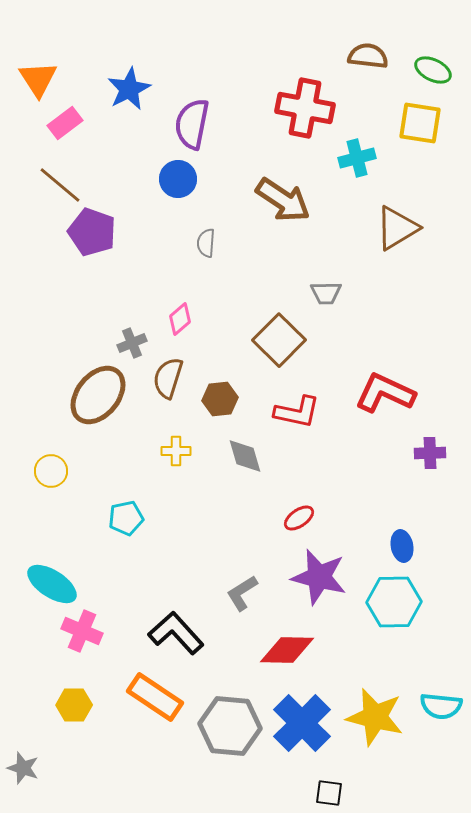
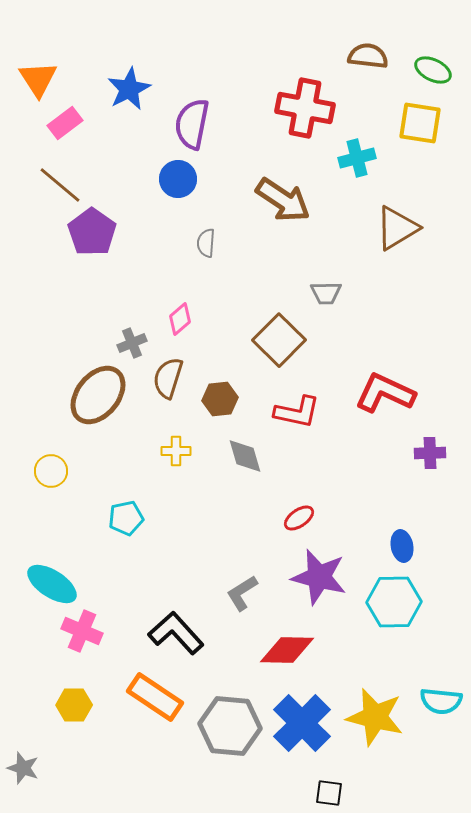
purple pentagon at (92, 232): rotated 15 degrees clockwise
cyan semicircle at (441, 706): moved 5 px up
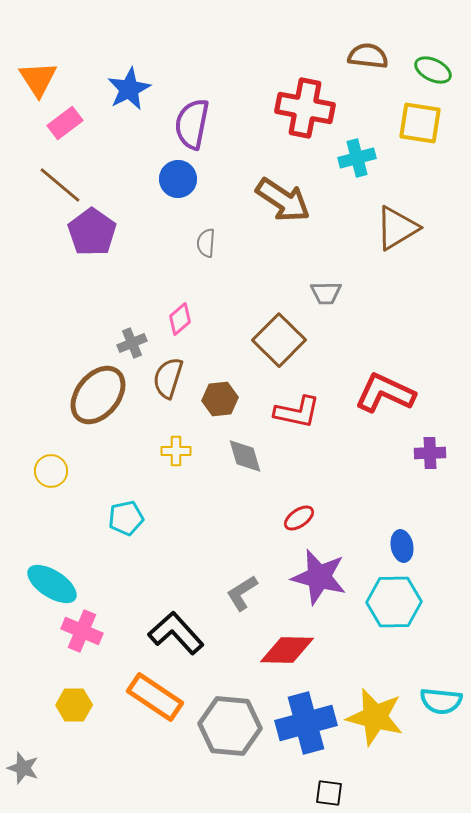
blue cross at (302, 723): moved 4 px right; rotated 30 degrees clockwise
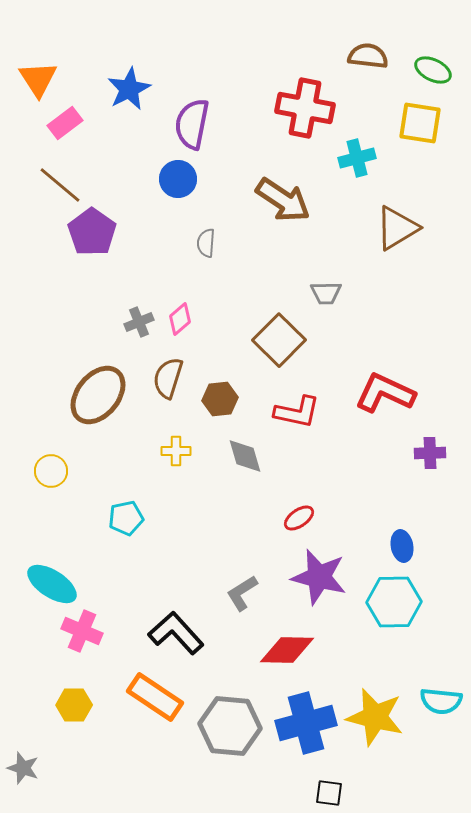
gray cross at (132, 343): moved 7 px right, 21 px up
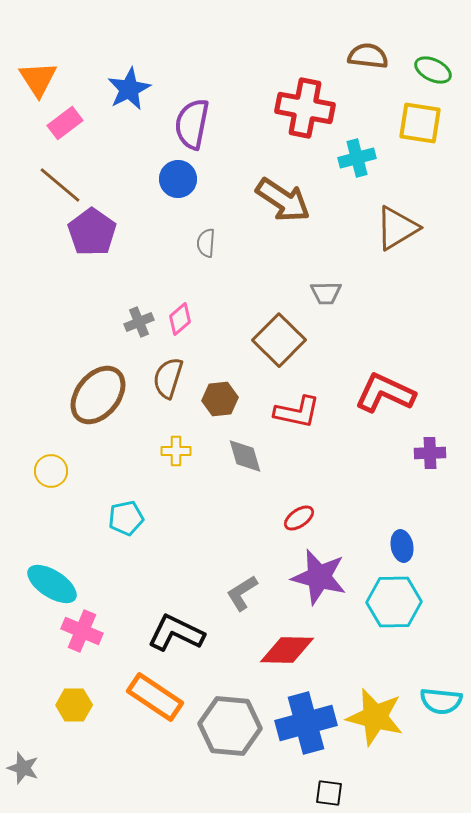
black L-shape at (176, 633): rotated 22 degrees counterclockwise
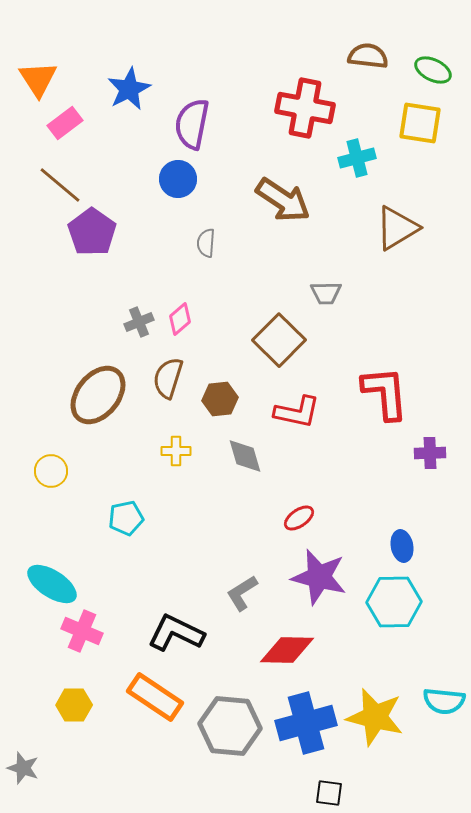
red L-shape at (385, 393): rotated 60 degrees clockwise
cyan semicircle at (441, 701): moved 3 px right
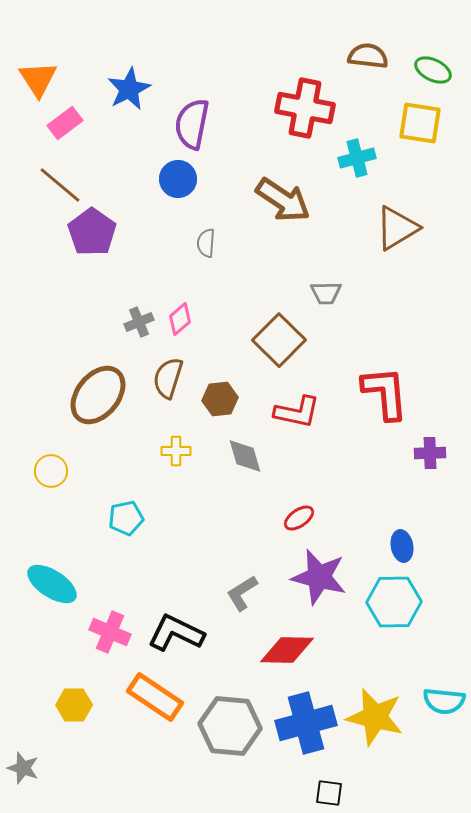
pink cross at (82, 631): moved 28 px right, 1 px down
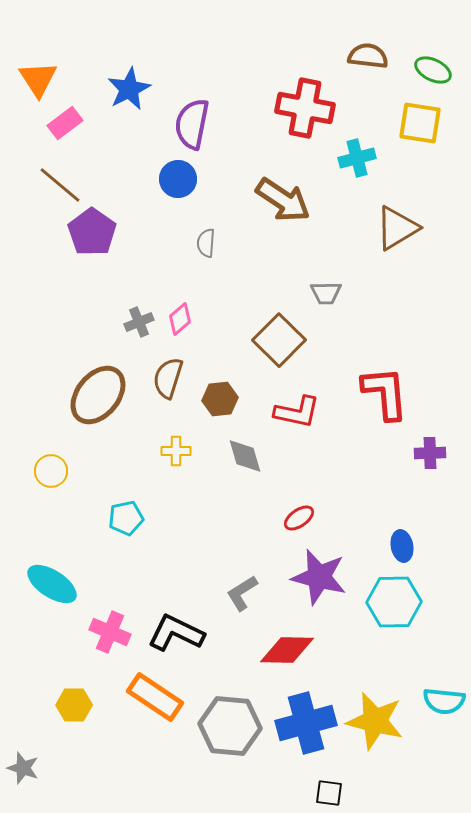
yellow star at (375, 717): moved 4 px down
